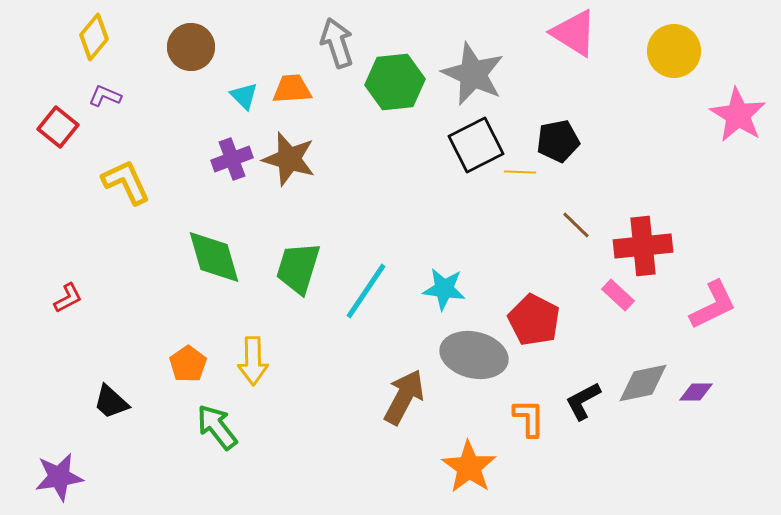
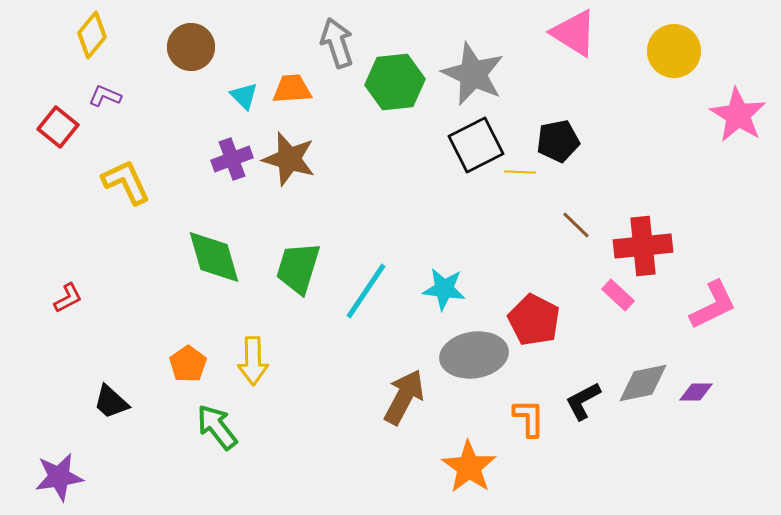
yellow diamond: moved 2 px left, 2 px up
gray ellipse: rotated 22 degrees counterclockwise
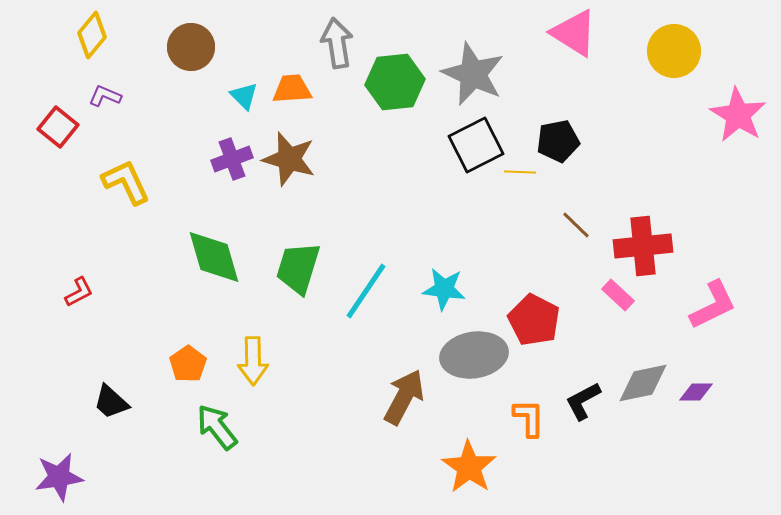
gray arrow: rotated 9 degrees clockwise
red L-shape: moved 11 px right, 6 px up
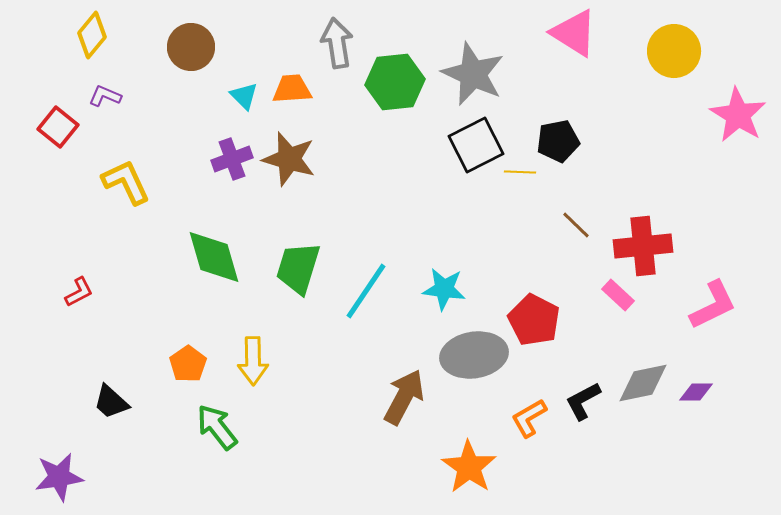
orange L-shape: rotated 120 degrees counterclockwise
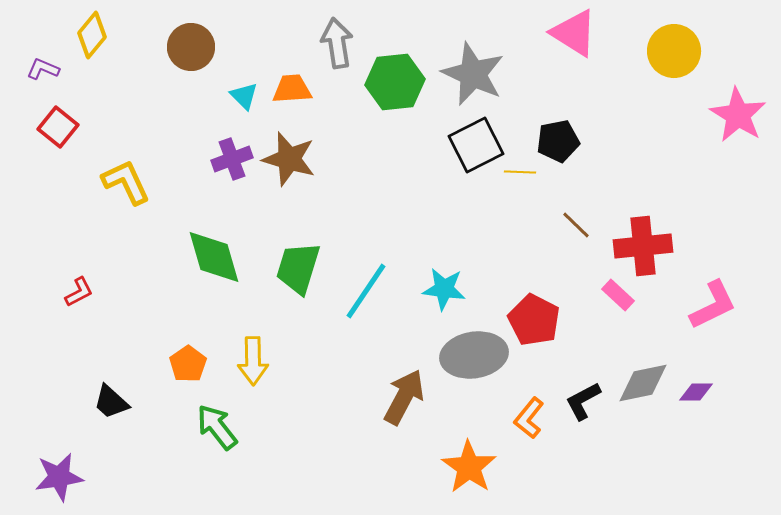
purple L-shape: moved 62 px left, 27 px up
orange L-shape: rotated 21 degrees counterclockwise
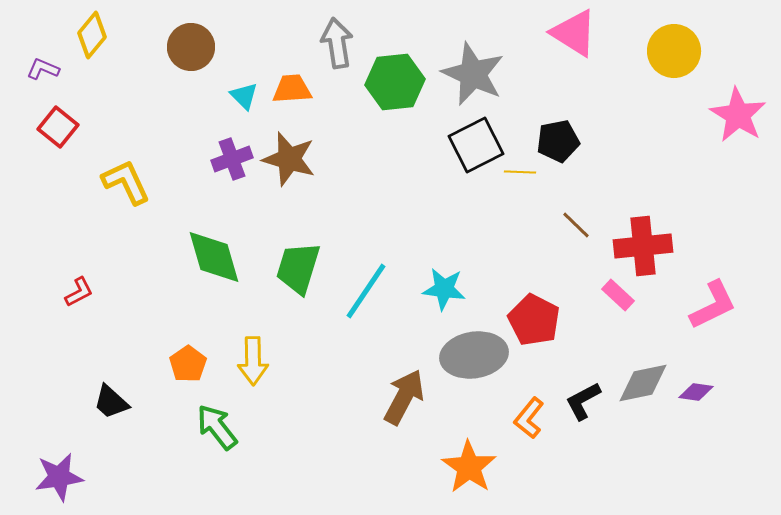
purple diamond: rotated 8 degrees clockwise
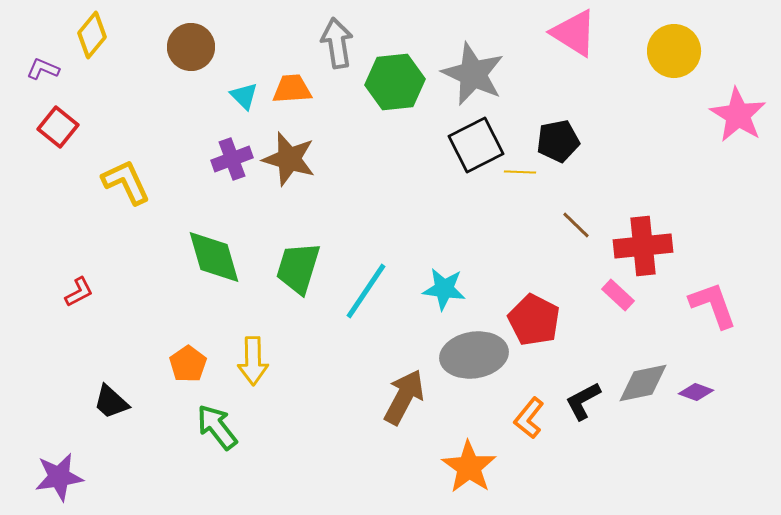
pink L-shape: rotated 84 degrees counterclockwise
purple diamond: rotated 12 degrees clockwise
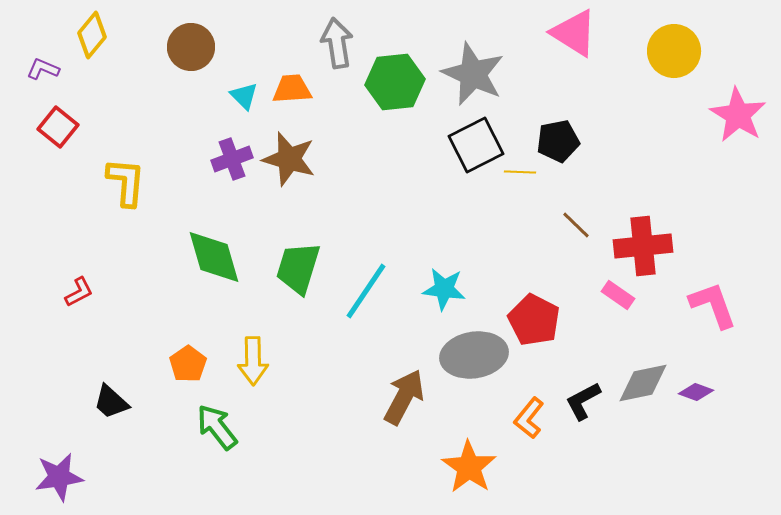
yellow L-shape: rotated 30 degrees clockwise
pink rectangle: rotated 8 degrees counterclockwise
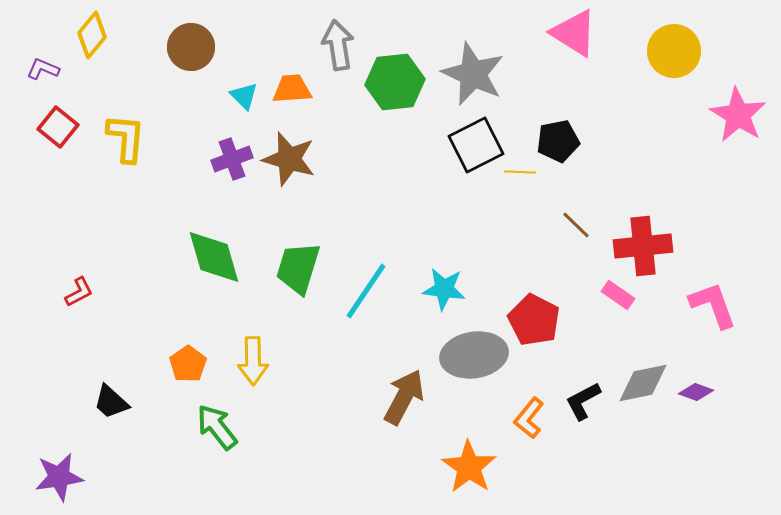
gray arrow: moved 1 px right, 2 px down
yellow L-shape: moved 44 px up
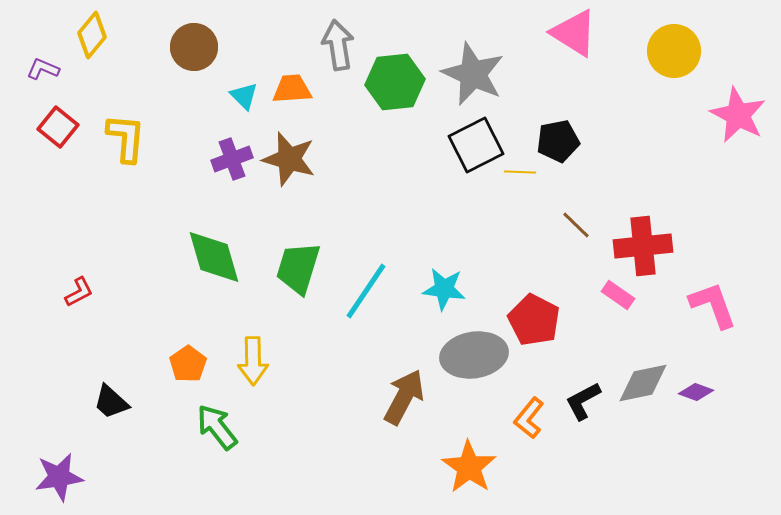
brown circle: moved 3 px right
pink star: rotated 4 degrees counterclockwise
